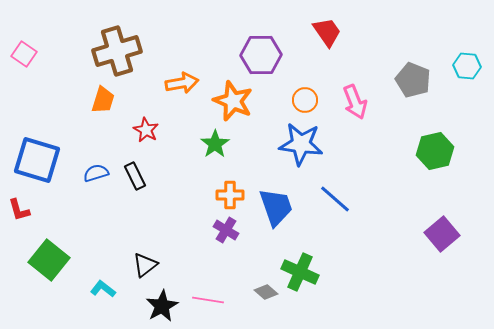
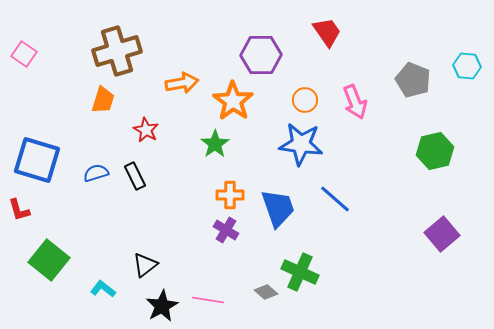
orange star: rotated 12 degrees clockwise
blue trapezoid: moved 2 px right, 1 px down
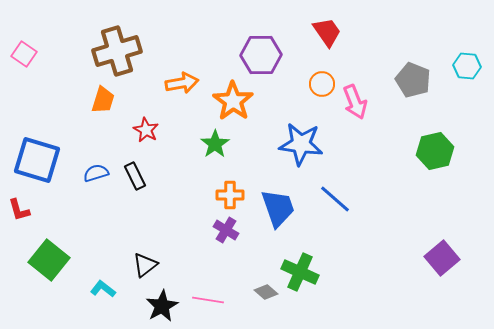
orange circle: moved 17 px right, 16 px up
purple square: moved 24 px down
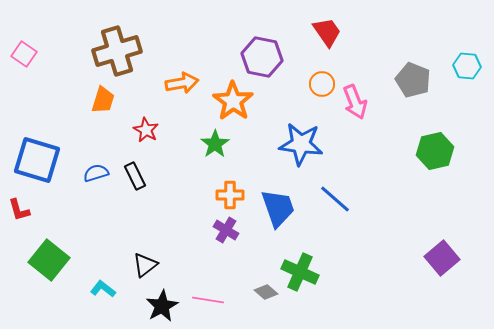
purple hexagon: moved 1 px right, 2 px down; rotated 12 degrees clockwise
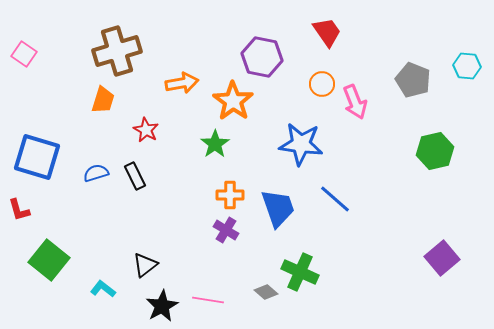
blue square: moved 3 px up
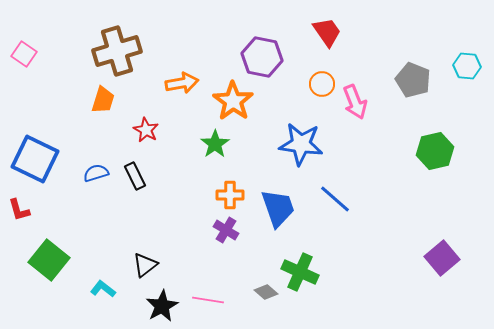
blue square: moved 2 px left, 2 px down; rotated 9 degrees clockwise
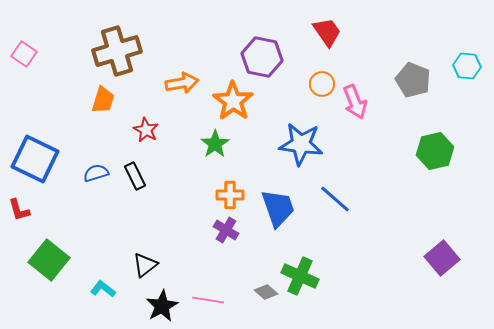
green cross: moved 4 px down
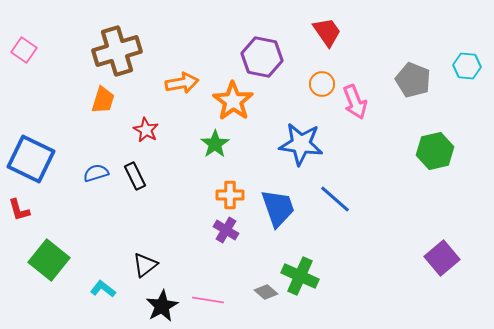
pink square: moved 4 px up
blue square: moved 4 px left
